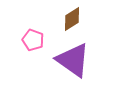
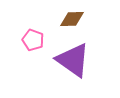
brown diamond: rotated 30 degrees clockwise
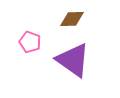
pink pentagon: moved 3 px left, 2 px down
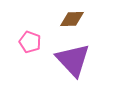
purple triangle: rotated 12 degrees clockwise
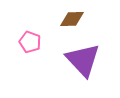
purple triangle: moved 10 px right
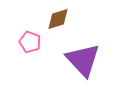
brown diamond: moved 14 px left; rotated 15 degrees counterclockwise
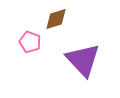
brown diamond: moved 2 px left
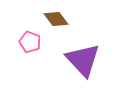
brown diamond: rotated 70 degrees clockwise
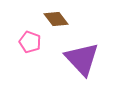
purple triangle: moved 1 px left, 1 px up
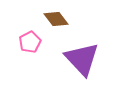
pink pentagon: rotated 25 degrees clockwise
